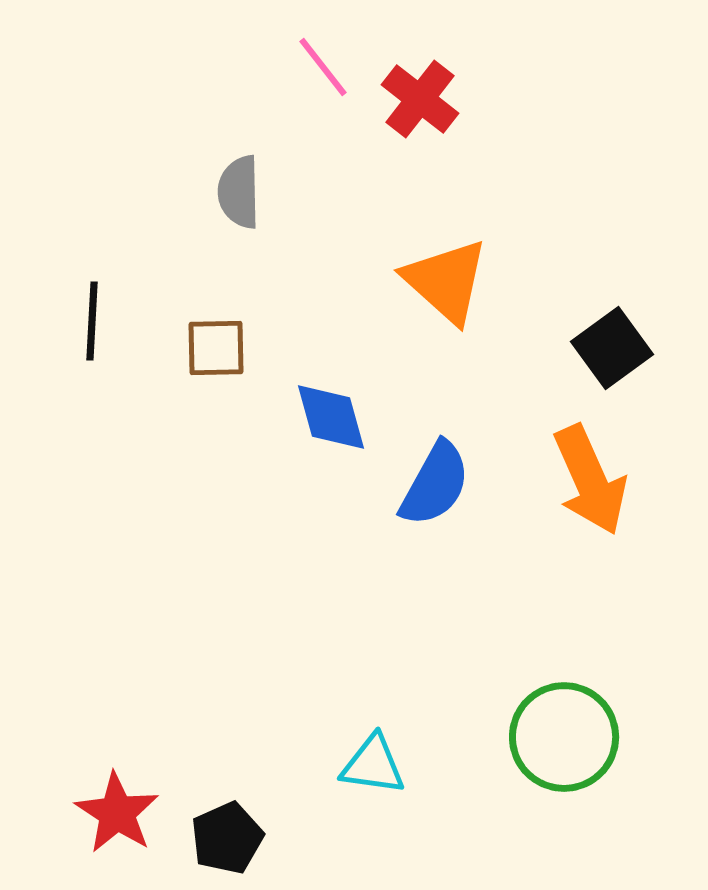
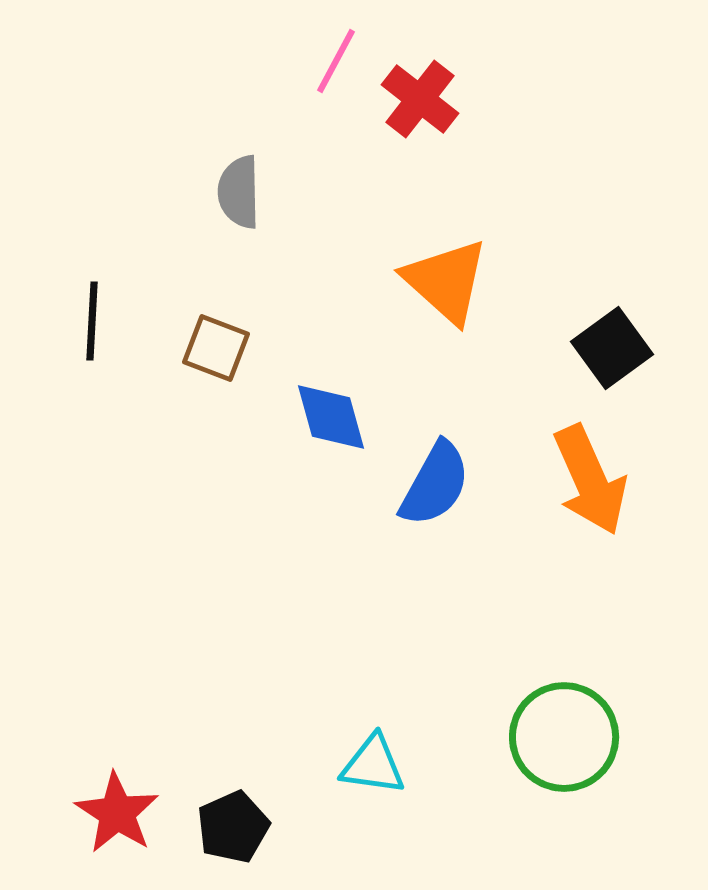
pink line: moved 13 px right, 6 px up; rotated 66 degrees clockwise
brown square: rotated 22 degrees clockwise
black pentagon: moved 6 px right, 11 px up
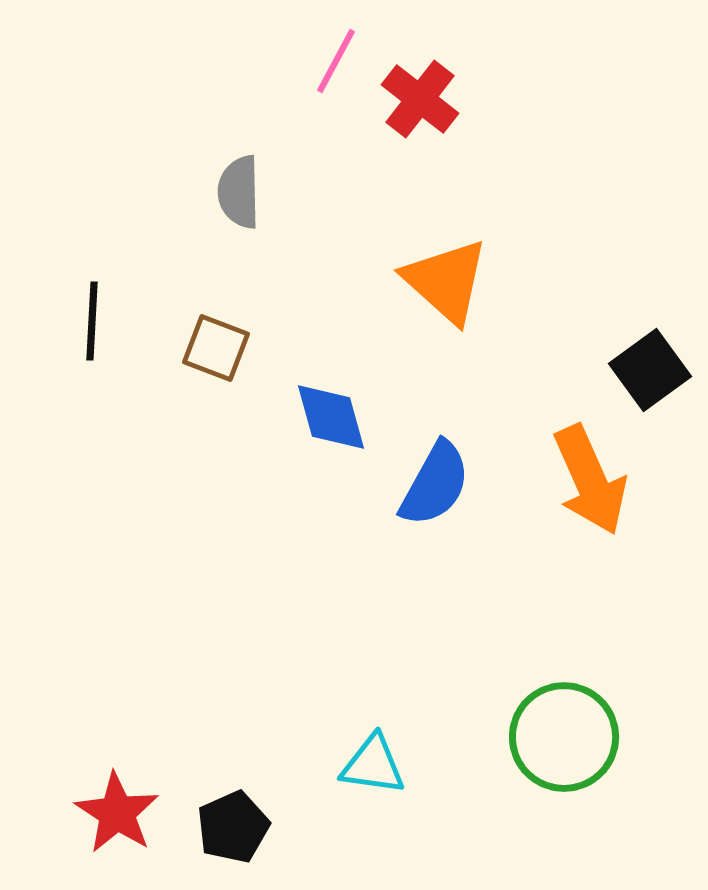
black square: moved 38 px right, 22 px down
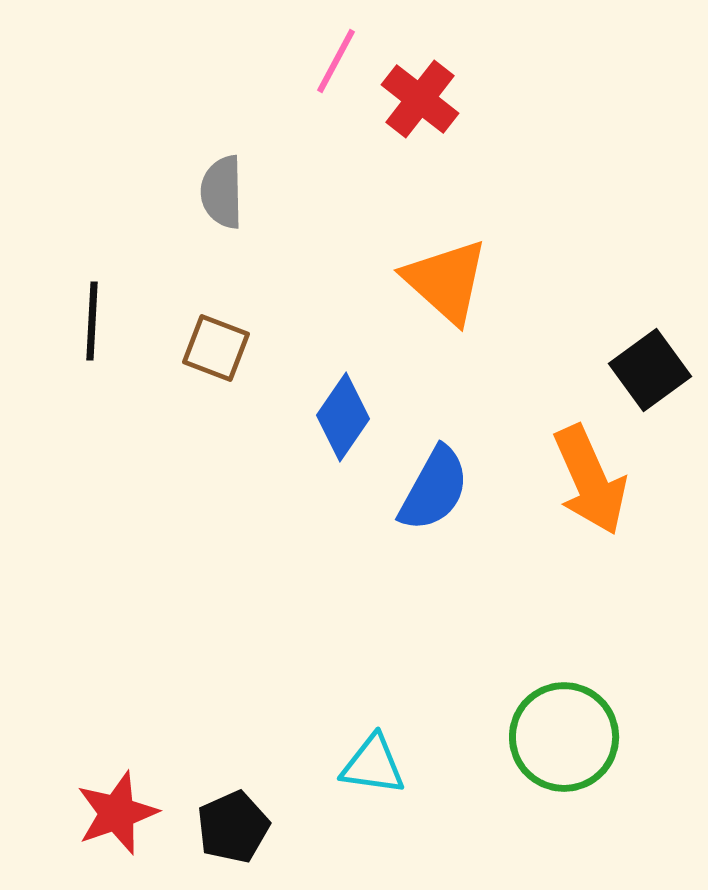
gray semicircle: moved 17 px left
blue diamond: moved 12 px right; rotated 50 degrees clockwise
blue semicircle: moved 1 px left, 5 px down
red star: rotated 20 degrees clockwise
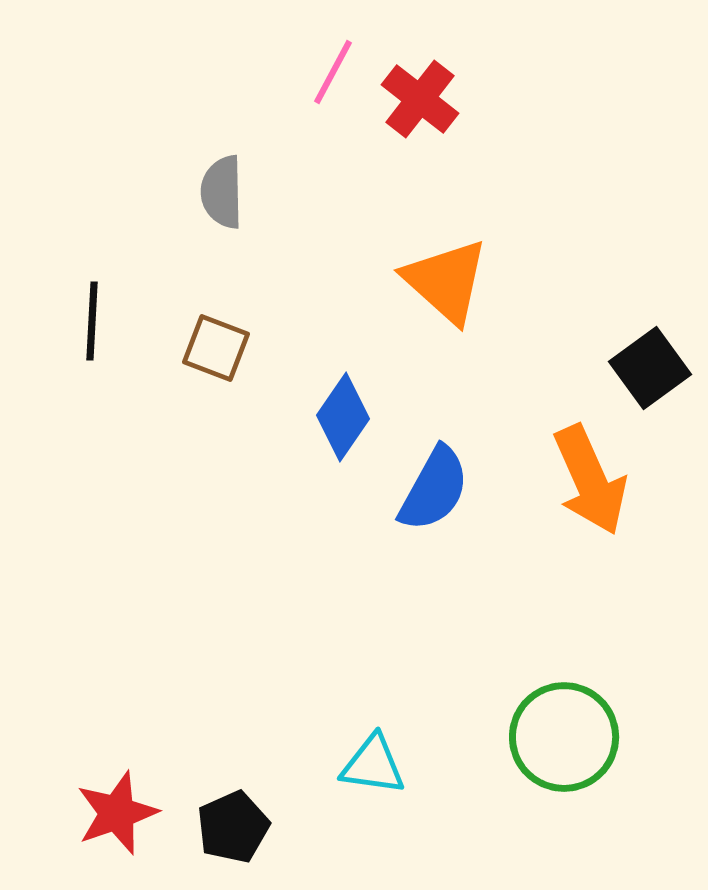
pink line: moved 3 px left, 11 px down
black square: moved 2 px up
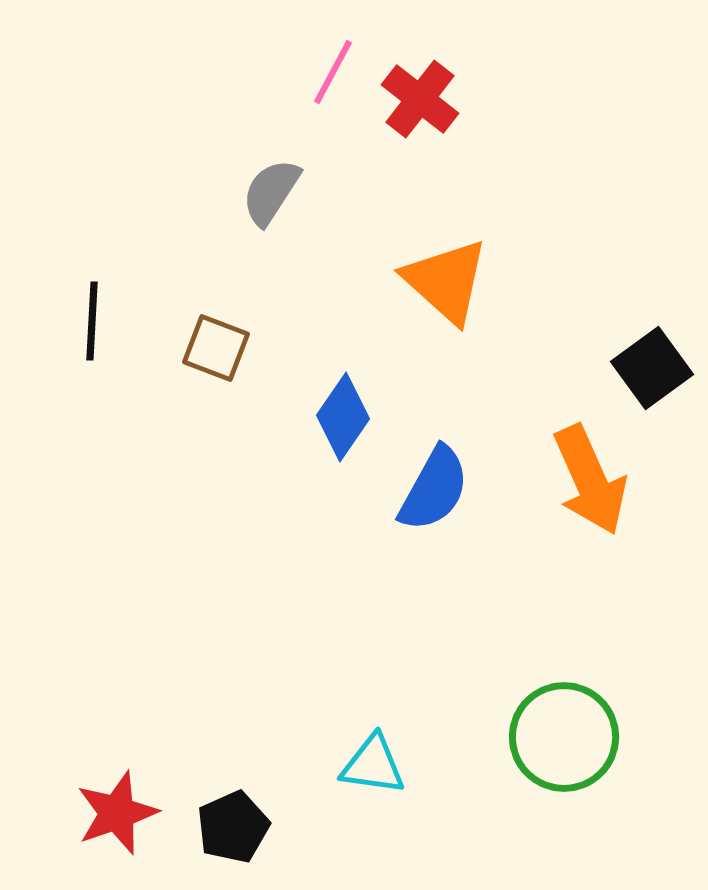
gray semicircle: moved 49 px right; rotated 34 degrees clockwise
black square: moved 2 px right
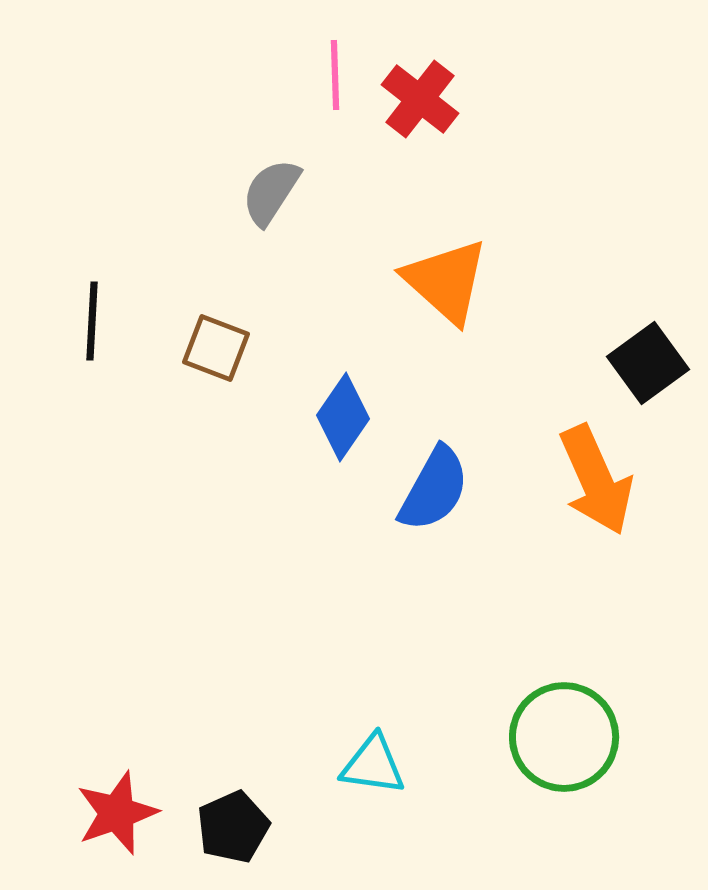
pink line: moved 2 px right, 3 px down; rotated 30 degrees counterclockwise
black square: moved 4 px left, 5 px up
orange arrow: moved 6 px right
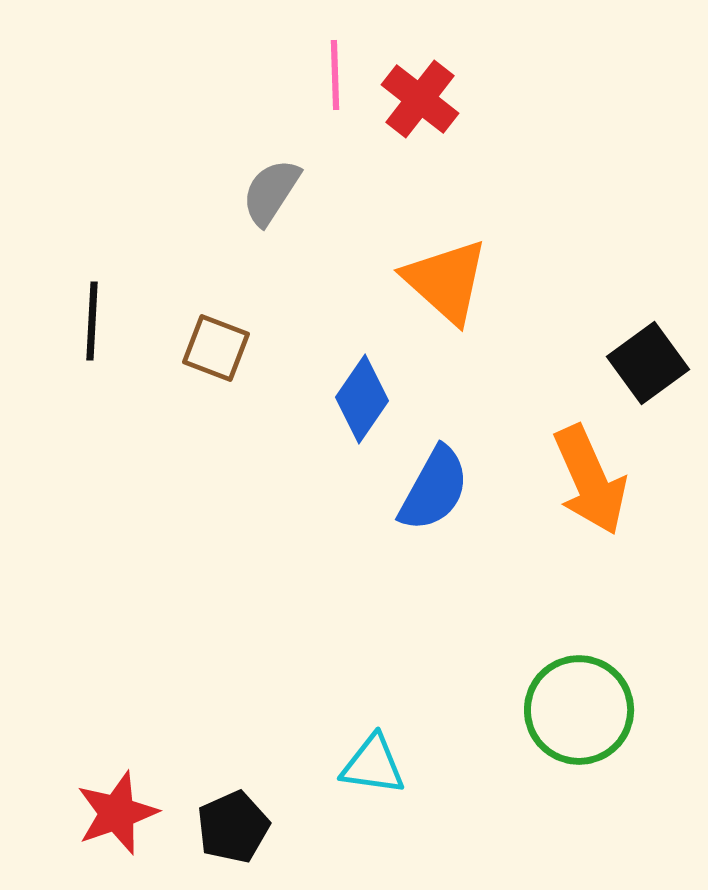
blue diamond: moved 19 px right, 18 px up
orange arrow: moved 6 px left
green circle: moved 15 px right, 27 px up
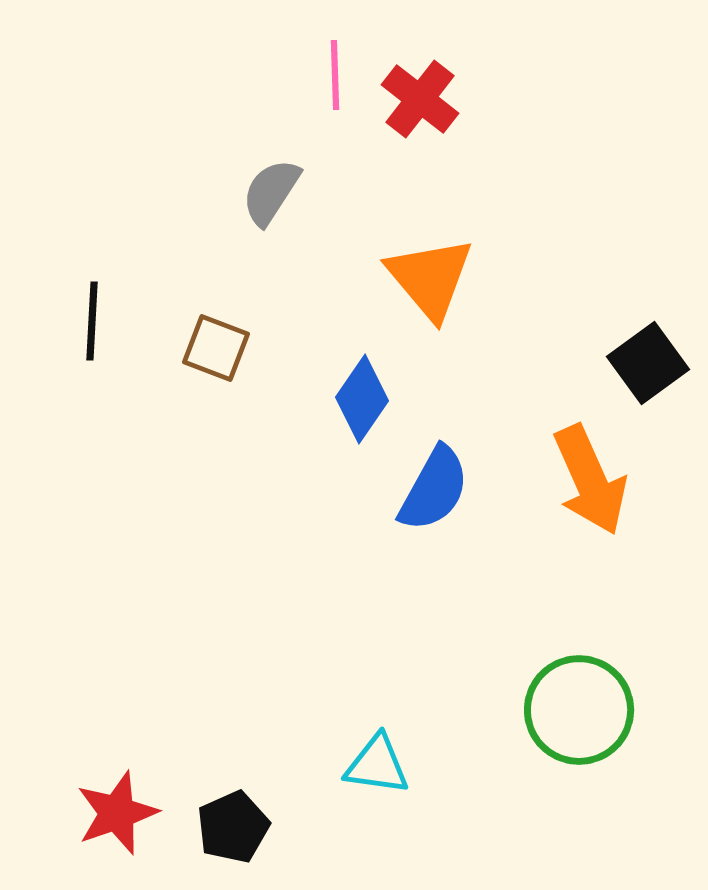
orange triangle: moved 16 px left, 3 px up; rotated 8 degrees clockwise
cyan triangle: moved 4 px right
